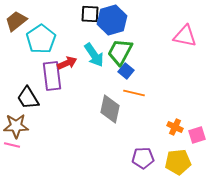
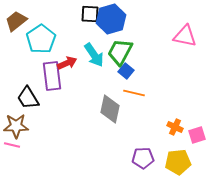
blue hexagon: moved 1 px left, 1 px up
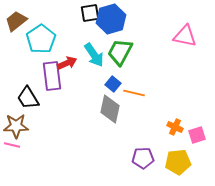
black square: moved 1 px up; rotated 12 degrees counterclockwise
blue square: moved 13 px left, 13 px down
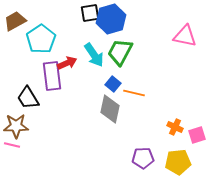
brown trapezoid: moved 1 px left; rotated 10 degrees clockwise
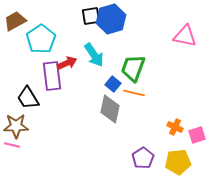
black square: moved 1 px right, 3 px down
green trapezoid: moved 13 px right, 16 px down; rotated 8 degrees counterclockwise
purple pentagon: rotated 30 degrees counterclockwise
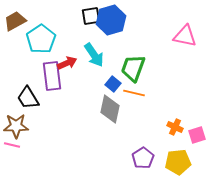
blue hexagon: moved 1 px down
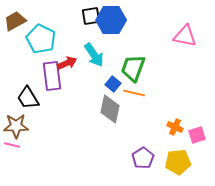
blue hexagon: rotated 16 degrees clockwise
cyan pentagon: rotated 12 degrees counterclockwise
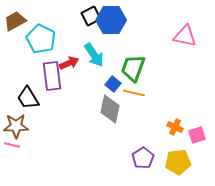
black square: rotated 18 degrees counterclockwise
red arrow: moved 2 px right
